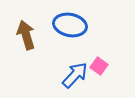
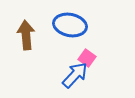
brown arrow: rotated 12 degrees clockwise
pink square: moved 12 px left, 8 px up
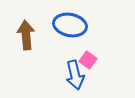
pink square: moved 1 px right, 2 px down
blue arrow: rotated 124 degrees clockwise
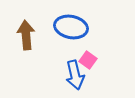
blue ellipse: moved 1 px right, 2 px down
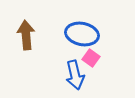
blue ellipse: moved 11 px right, 7 px down
pink square: moved 3 px right, 2 px up
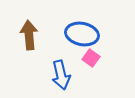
brown arrow: moved 3 px right
blue arrow: moved 14 px left
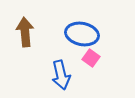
brown arrow: moved 4 px left, 3 px up
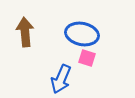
pink square: moved 4 px left; rotated 18 degrees counterclockwise
blue arrow: moved 4 px down; rotated 36 degrees clockwise
